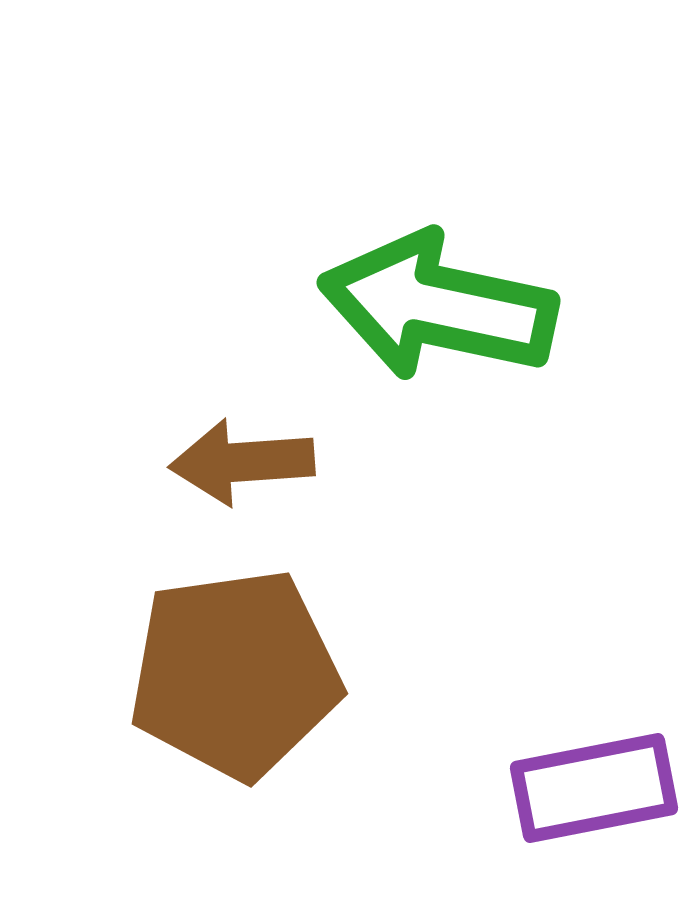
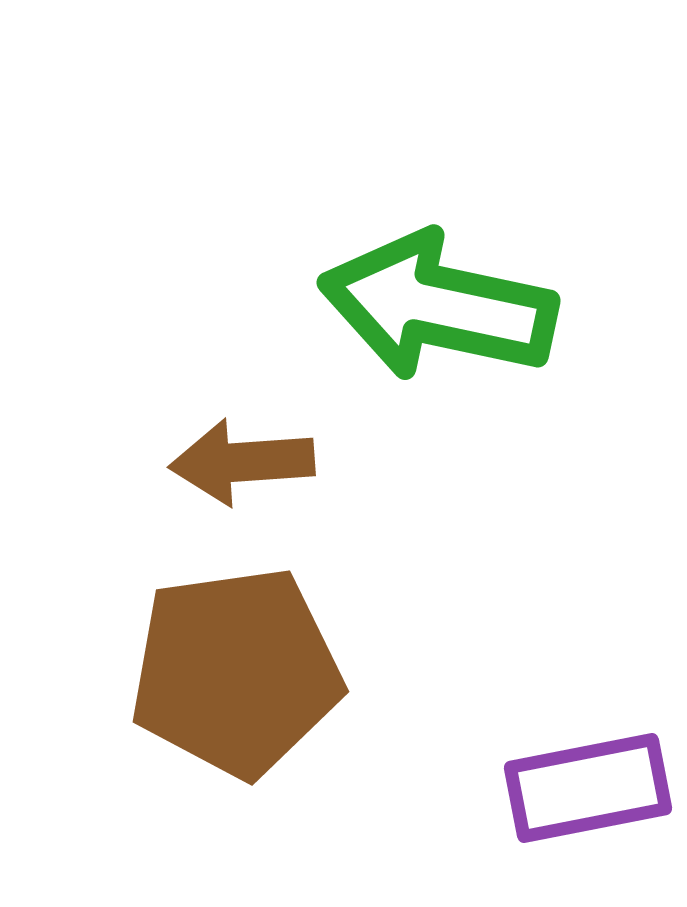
brown pentagon: moved 1 px right, 2 px up
purple rectangle: moved 6 px left
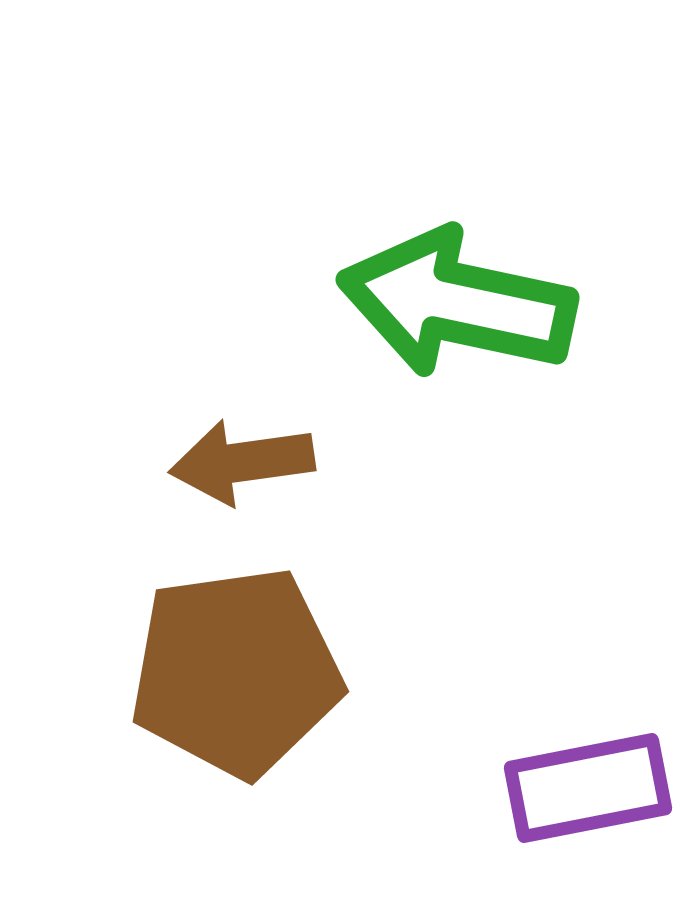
green arrow: moved 19 px right, 3 px up
brown arrow: rotated 4 degrees counterclockwise
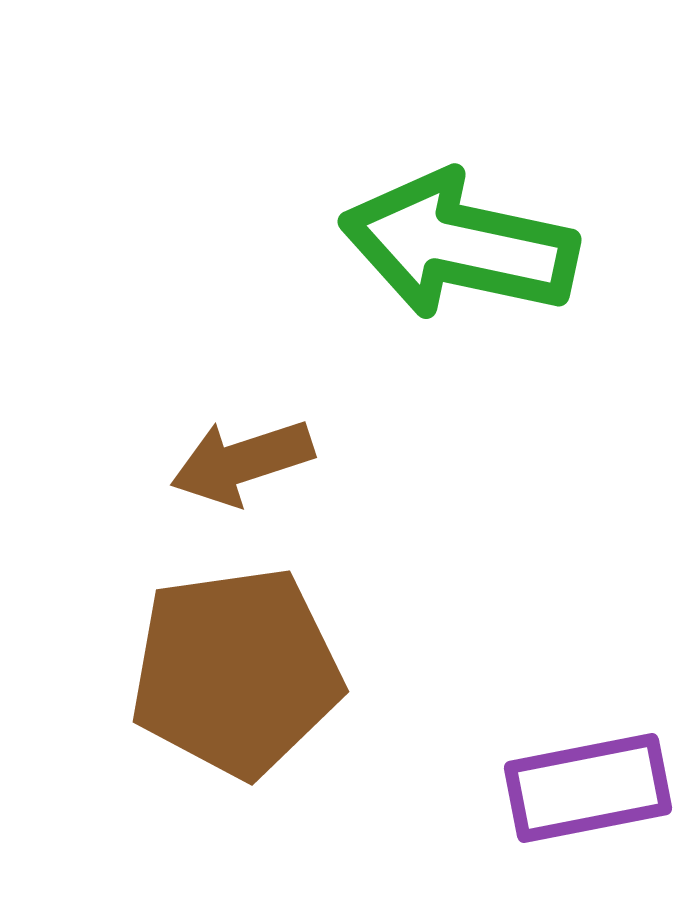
green arrow: moved 2 px right, 58 px up
brown arrow: rotated 10 degrees counterclockwise
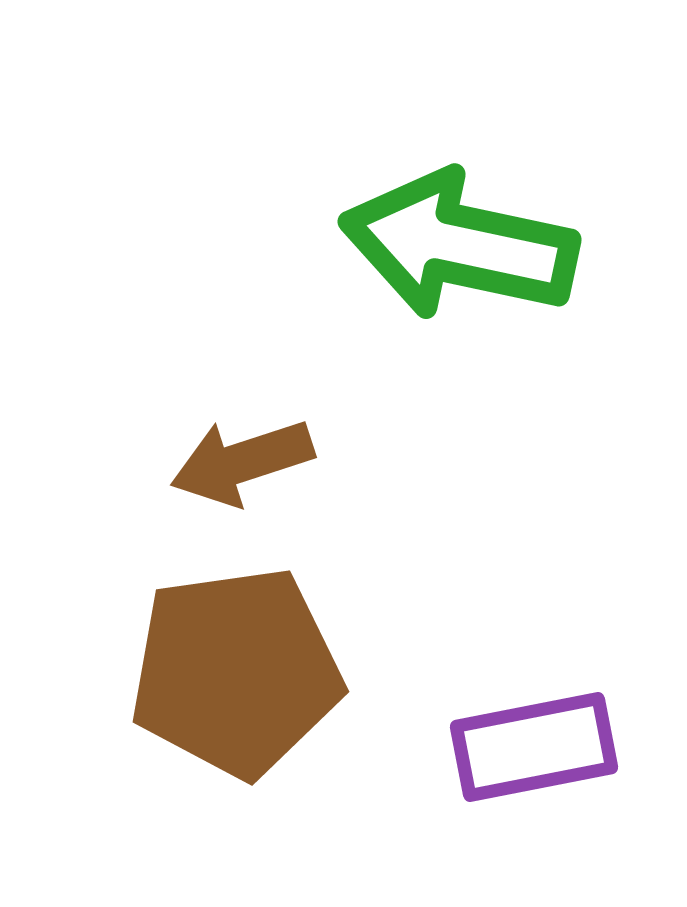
purple rectangle: moved 54 px left, 41 px up
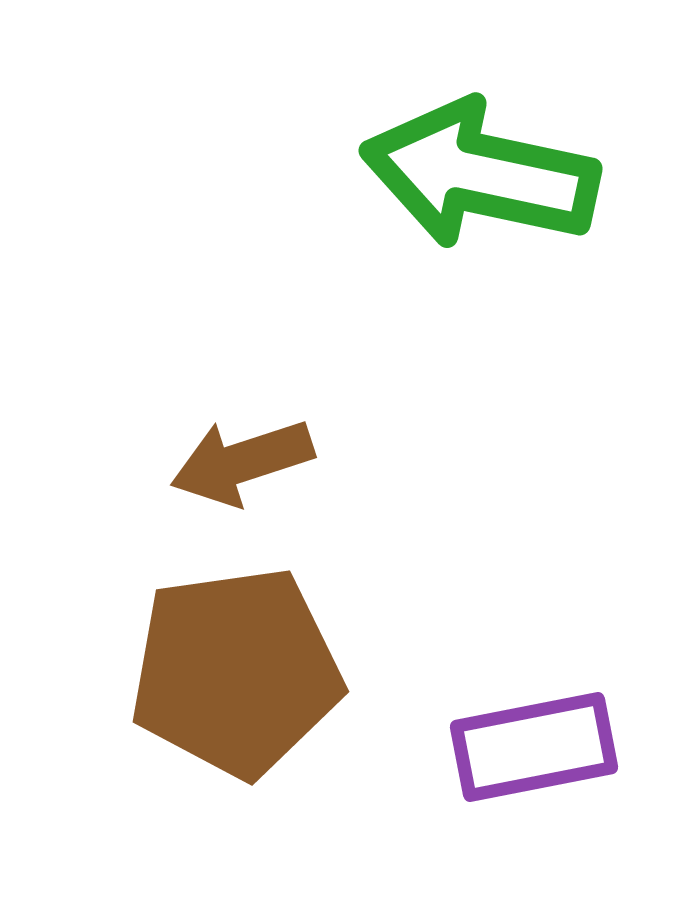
green arrow: moved 21 px right, 71 px up
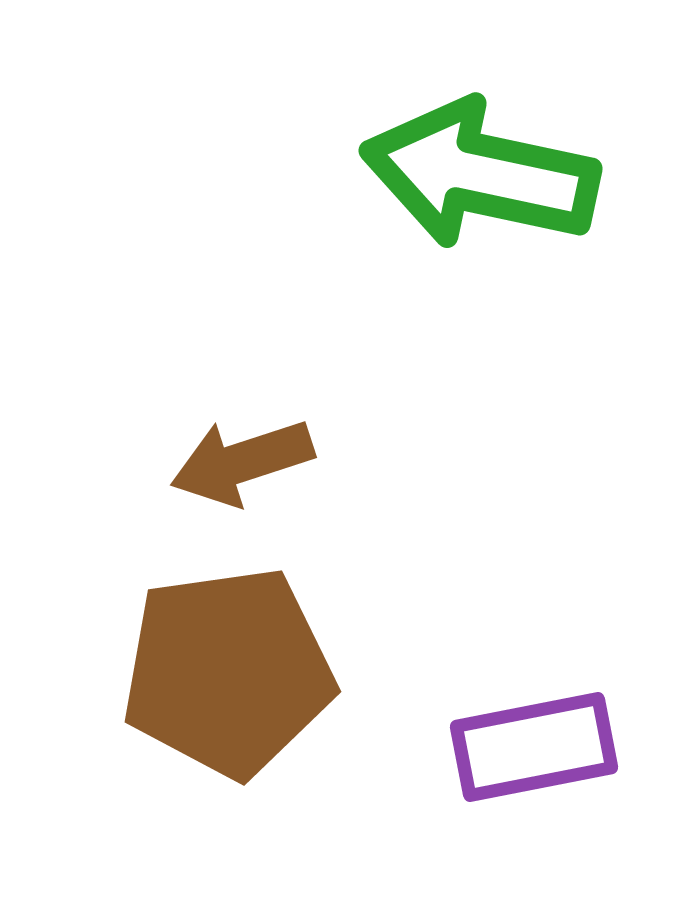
brown pentagon: moved 8 px left
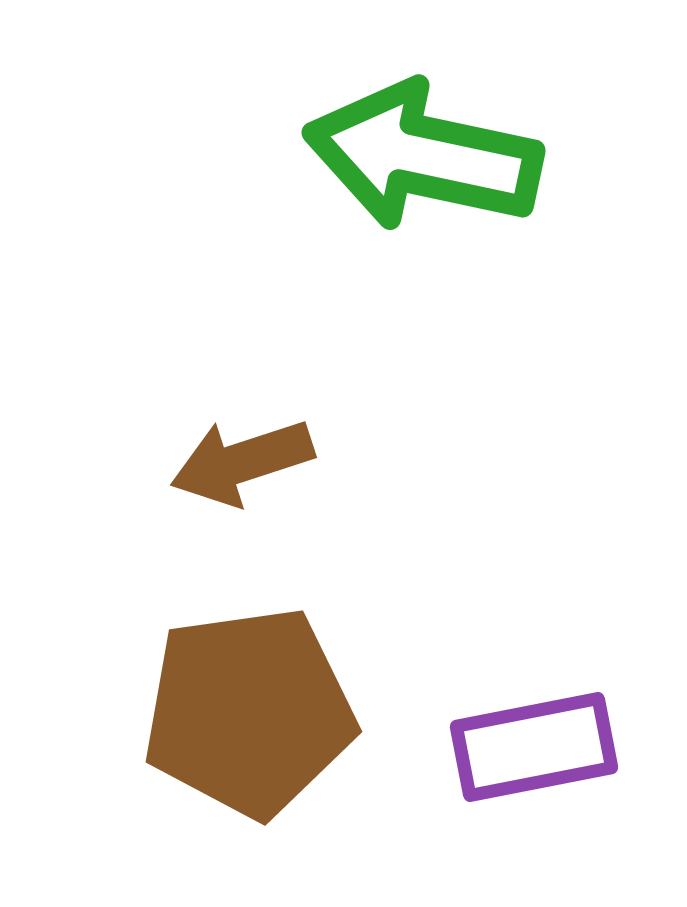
green arrow: moved 57 px left, 18 px up
brown pentagon: moved 21 px right, 40 px down
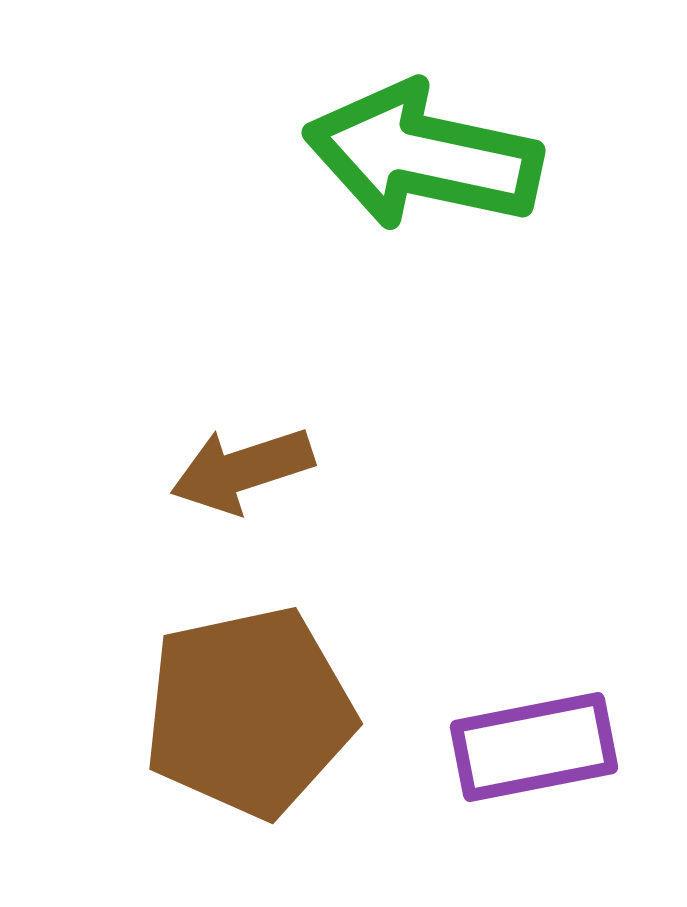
brown arrow: moved 8 px down
brown pentagon: rotated 4 degrees counterclockwise
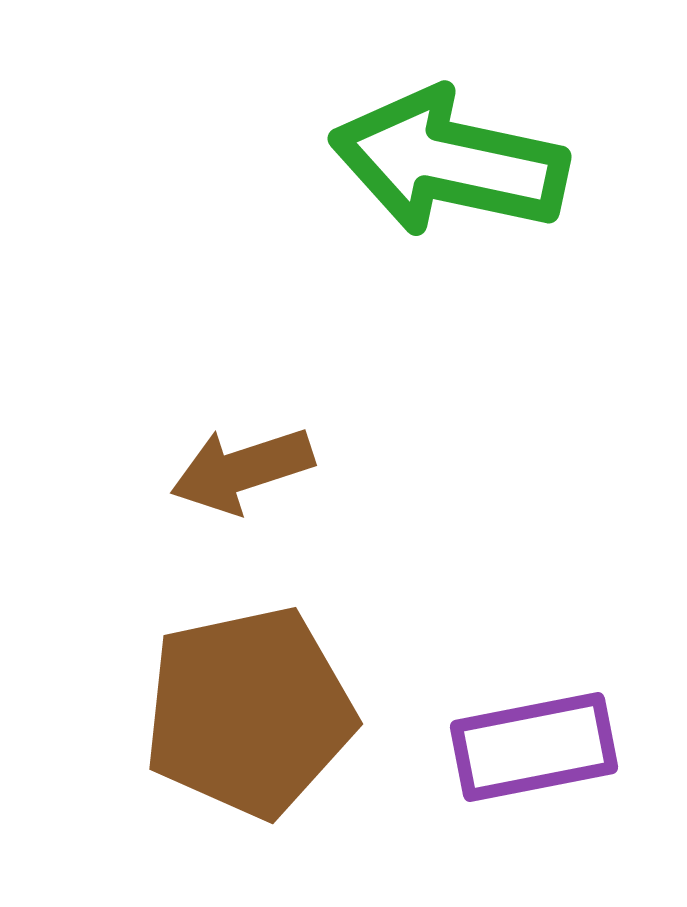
green arrow: moved 26 px right, 6 px down
